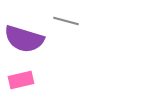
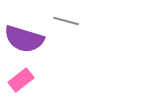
pink rectangle: rotated 25 degrees counterclockwise
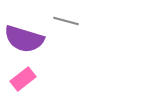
pink rectangle: moved 2 px right, 1 px up
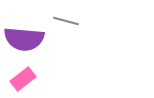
purple semicircle: rotated 12 degrees counterclockwise
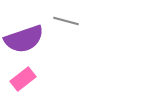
purple semicircle: rotated 24 degrees counterclockwise
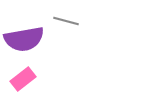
purple semicircle: rotated 9 degrees clockwise
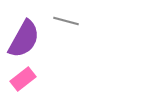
purple semicircle: rotated 51 degrees counterclockwise
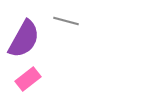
pink rectangle: moved 5 px right
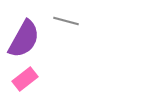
pink rectangle: moved 3 px left
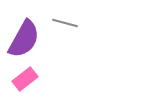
gray line: moved 1 px left, 2 px down
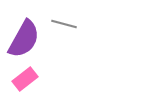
gray line: moved 1 px left, 1 px down
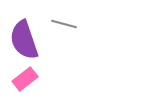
purple semicircle: moved 1 px down; rotated 132 degrees clockwise
